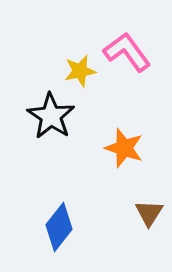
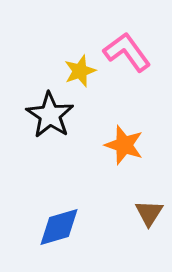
yellow star: rotated 8 degrees counterclockwise
black star: moved 1 px left, 1 px up
orange star: moved 3 px up
blue diamond: rotated 36 degrees clockwise
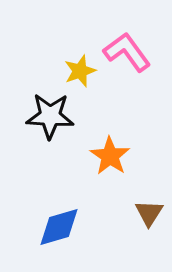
black star: moved 1 px down; rotated 30 degrees counterclockwise
orange star: moved 14 px left, 11 px down; rotated 15 degrees clockwise
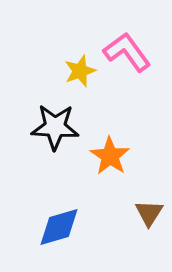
black star: moved 5 px right, 11 px down
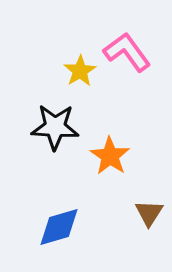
yellow star: rotated 12 degrees counterclockwise
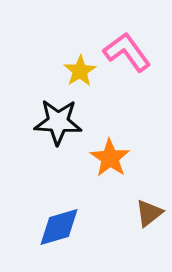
black star: moved 3 px right, 5 px up
orange star: moved 2 px down
brown triangle: rotated 20 degrees clockwise
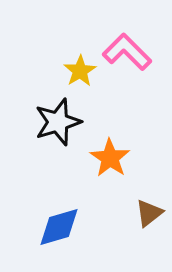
pink L-shape: rotated 9 degrees counterclockwise
black star: rotated 21 degrees counterclockwise
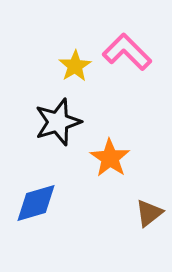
yellow star: moved 5 px left, 5 px up
blue diamond: moved 23 px left, 24 px up
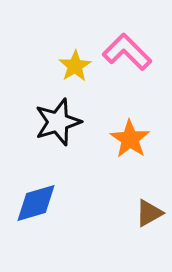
orange star: moved 20 px right, 19 px up
brown triangle: rotated 8 degrees clockwise
